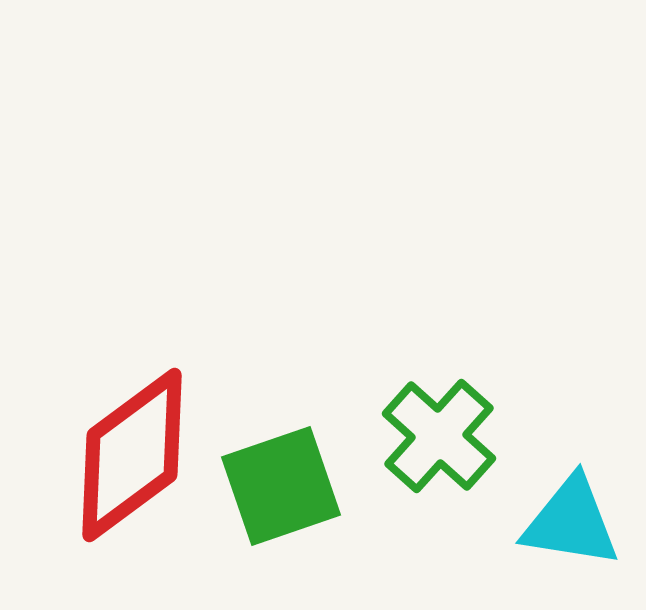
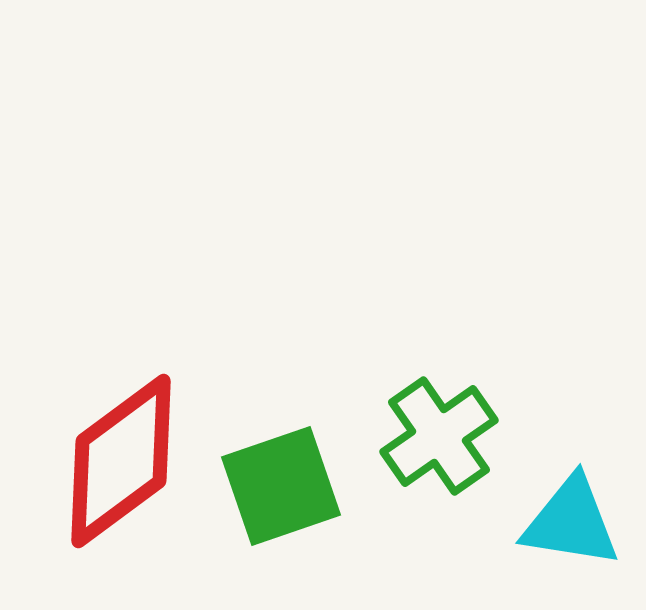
green cross: rotated 13 degrees clockwise
red diamond: moved 11 px left, 6 px down
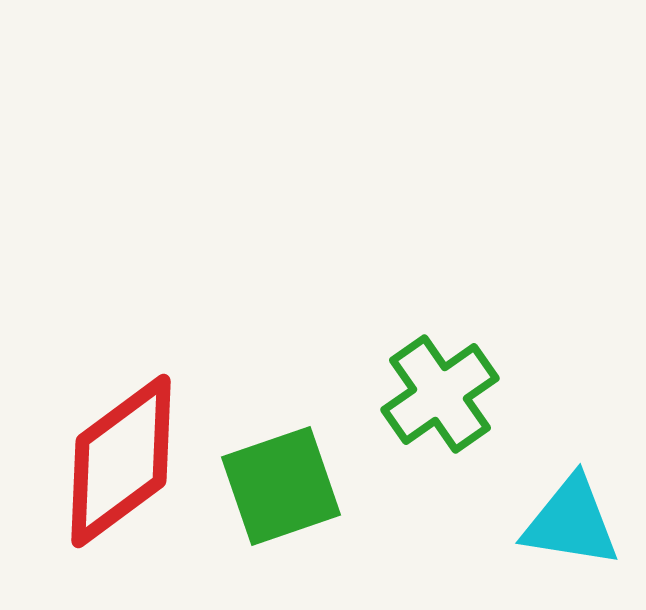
green cross: moved 1 px right, 42 px up
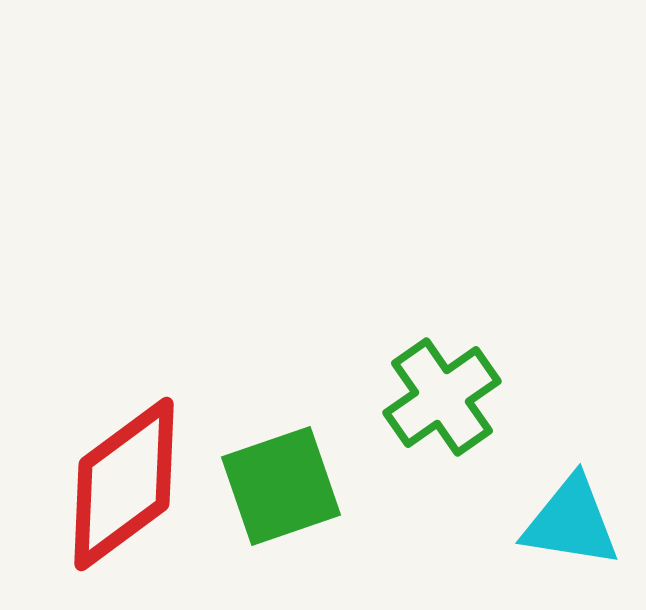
green cross: moved 2 px right, 3 px down
red diamond: moved 3 px right, 23 px down
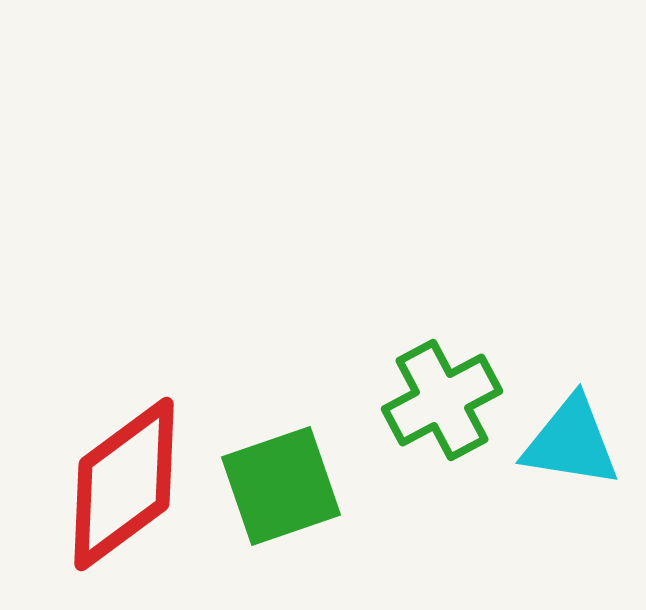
green cross: moved 3 px down; rotated 7 degrees clockwise
cyan triangle: moved 80 px up
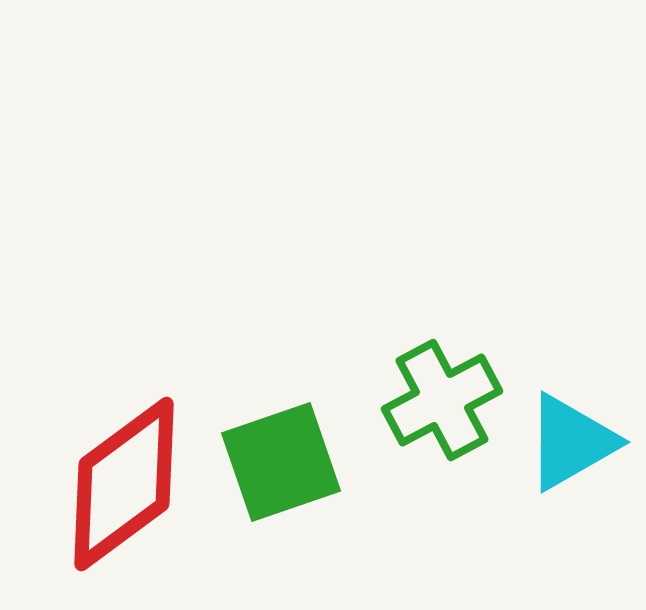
cyan triangle: rotated 39 degrees counterclockwise
green square: moved 24 px up
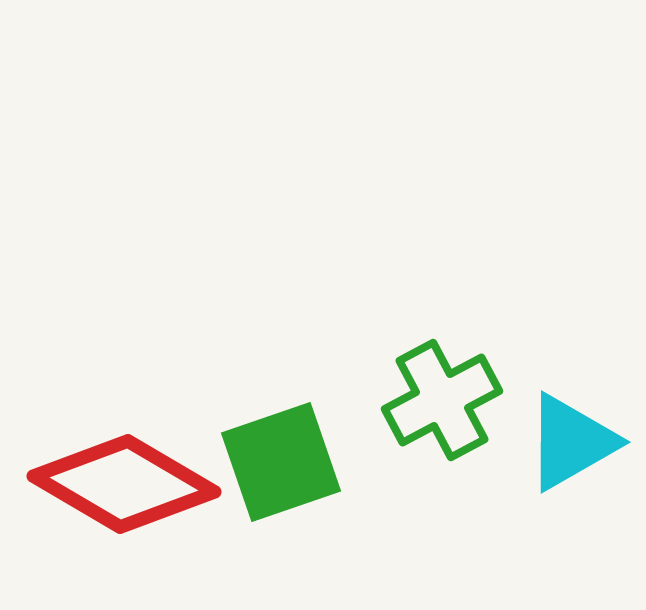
red diamond: rotated 67 degrees clockwise
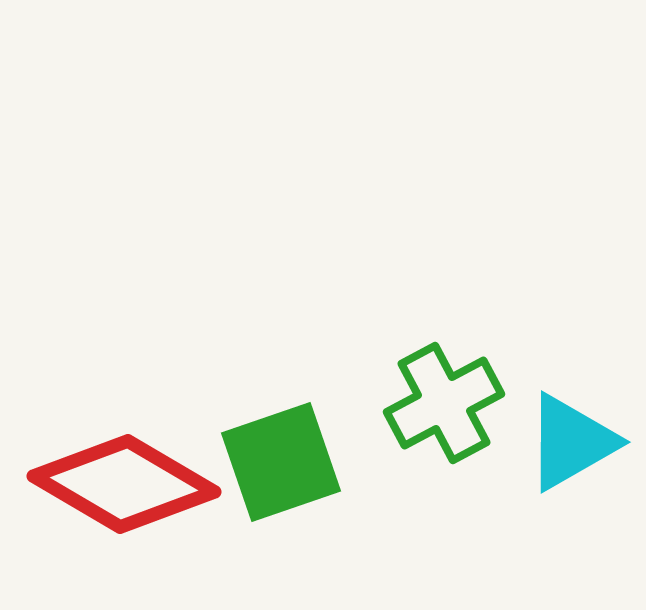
green cross: moved 2 px right, 3 px down
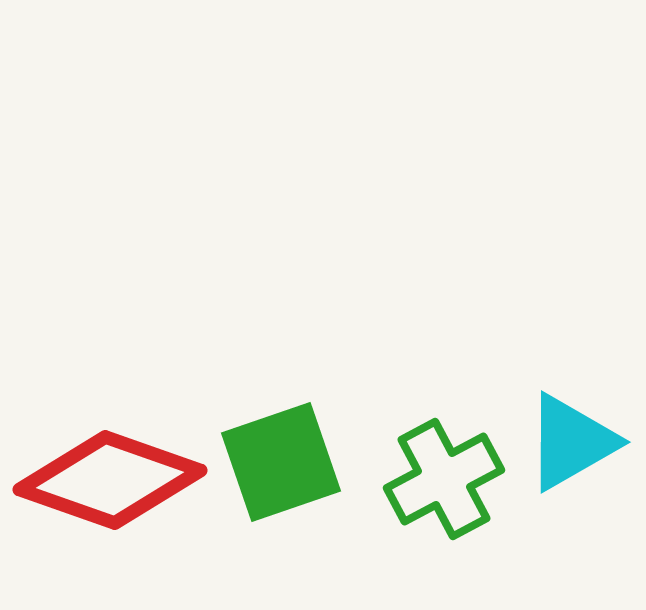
green cross: moved 76 px down
red diamond: moved 14 px left, 4 px up; rotated 11 degrees counterclockwise
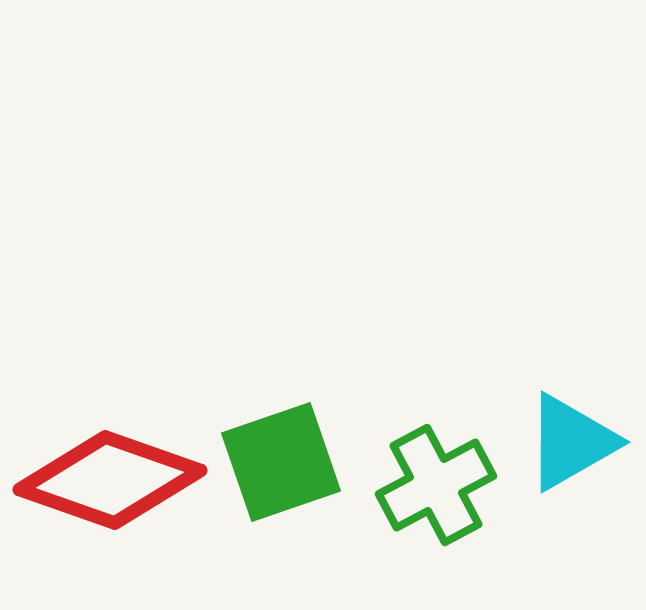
green cross: moved 8 px left, 6 px down
